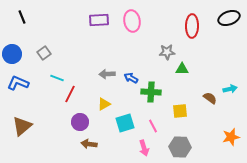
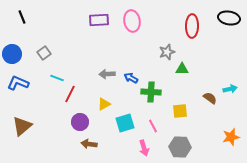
black ellipse: rotated 30 degrees clockwise
gray star: rotated 14 degrees counterclockwise
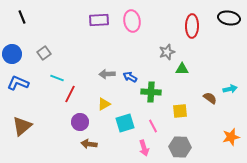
blue arrow: moved 1 px left, 1 px up
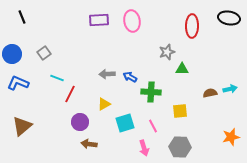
brown semicircle: moved 5 px up; rotated 48 degrees counterclockwise
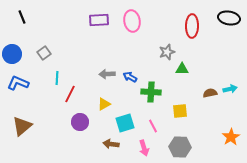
cyan line: rotated 72 degrees clockwise
orange star: rotated 18 degrees counterclockwise
brown arrow: moved 22 px right
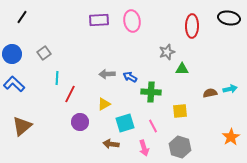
black line: rotated 56 degrees clockwise
blue L-shape: moved 4 px left, 1 px down; rotated 20 degrees clockwise
gray hexagon: rotated 15 degrees clockwise
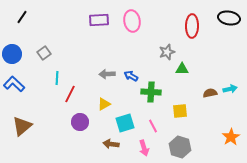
blue arrow: moved 1 px right, 1 px up
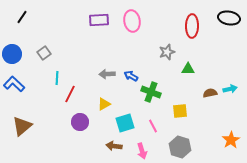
green triangle: moved 6 px right
green cross: rotated 18 degrees clockwise
orange star: moved 3 px down
brown arrow: moved 3 px right, 2 px down
pink arrow: moved 2 px left, 3 px down
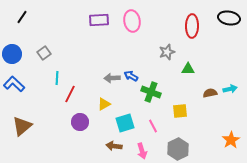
gray arrow: moved 5 px right, 4 px down
gray hexagon: moved 2 px left, 2 px down; rotated 15 degrees clockwise
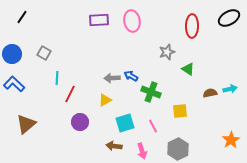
black ellipse: rotated 40 degrees counterclockwise
gray square: rotated 24 degrees counterclockwise
green triangle: rotated 32 degrees clockwise
yellow triangle: moved 1 px right, 4 px up
brown triangle: moved 4 px right, 2 px up
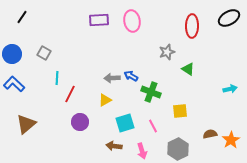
brown semicircle: moved 41 px down
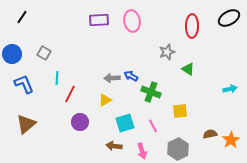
blue L-shape: moved 10 px right; rotated 25 degrees clockwise
